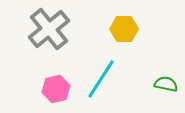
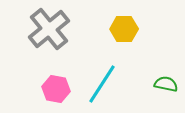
cyan line: moved 1 px right, 5 px down
pink hexagon: rotated 24 degrees clockwise
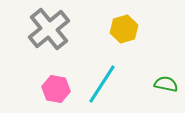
yellow hexagon: rotated 16 degrees counterclockwise
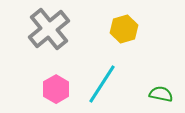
green semicircle: moved 5 px left, 10 px down
pink hexagon: rotated 20 degrees clockwise
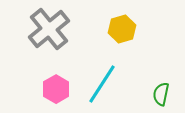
yellow hexagon: moved 2 px left
green semicircle: rotated 90 degrees counterclockwise
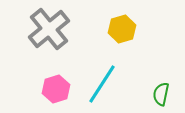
pink hexagon: rotated 12 degrees clockwise
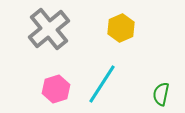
yellow hexagon: moved 1 px left, 1 px up; rotated 8 degrees counterclockwise
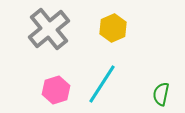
yellow hexagon: moved 8 px left
pink hexagon: moved 1 px down
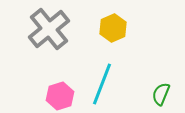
cyan line: rotated 12 degrees counterclockwise
pink hexagon: moved 4 px right, 6 px down
green semicircle: rotated 10 degrees clockwise
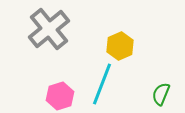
yellow hexagon: moved 7 px right, 18 px down
